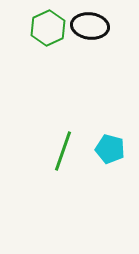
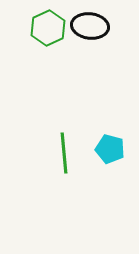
green line: moved 1 px right, 2 px down; rotated 24 degrees counterclockwise
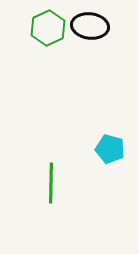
green line: moved 13 px left, 30 px down; rotated 6 degrees clockwise
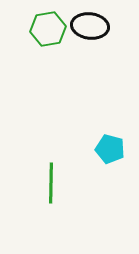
green hexagon: moved 1 px down; rotated 16 degrees clockwise
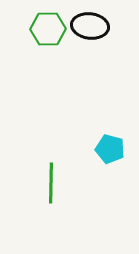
green hexagon: rotated 8 degrees clockwise
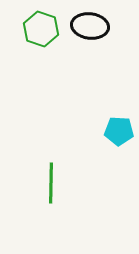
green hexagon: moved 7 px left; rotated 20 degrees clockwise
cyan pentagon: moved 9 px right, 18 px up; rotated 12 degrees counterclockwise
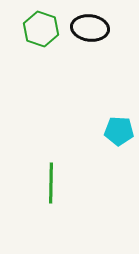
black ellipse: moved 2 px down
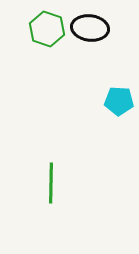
green hexagon: moved 6 px right
cyan pentagon: moved 30 px up
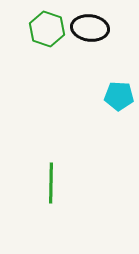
cyan pentagon: moved 5 px up
